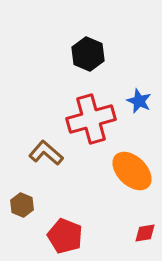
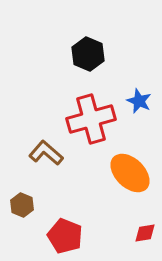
orange ellipse: moved 2 px left, 2 px down
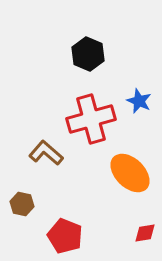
brown hexagon: moved 1 px up; rotated 10 degrees counterclockwise
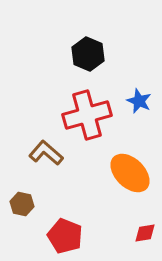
red cross: moved 4 px left, 4 px up
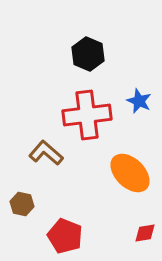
red cross: rotated 9 degrees clockwise
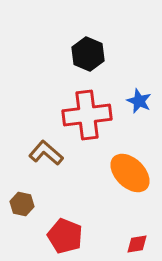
red diamond: moved 8 px left, 11 px down
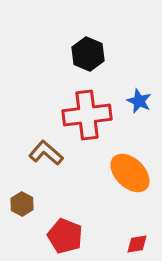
brown hexagon: rotated 15 degrees clockwise
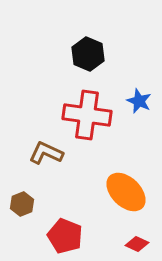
red cross: rotated 15 degrees clockwise
brown L-shape: rotated 16 degrees counterclockwise
orange ellipse: moved 4 px left, 19 px down
brown hexagon: rotated 10 degrees clockwise
red diamond: rotated 35 degrees clockwise
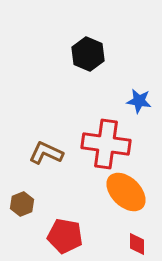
blue star: rotated 15 degrees counterclockwise
red cross: moved 19 px right, 29 px down
red pentagon: rotated 12 degrees counterclockwise
red diamond: rotated 65 degrees clockwise
